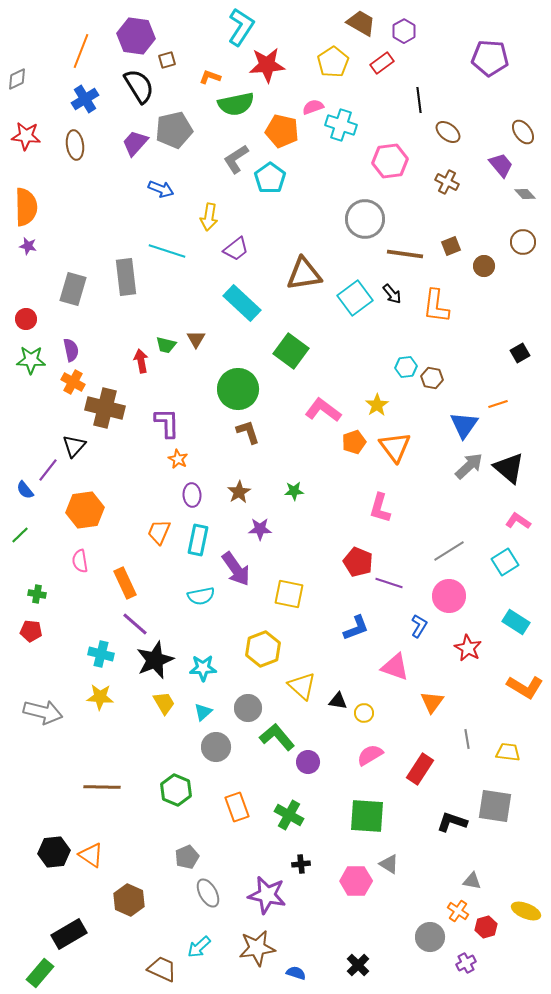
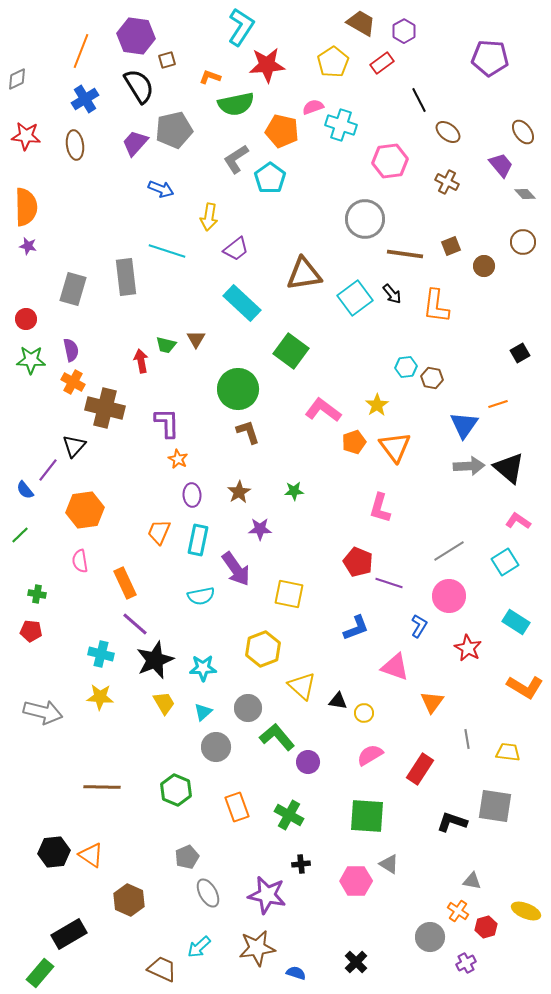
black line at (419, 100): rotated 20 degrees counterclockwise
gray arrow at (469, 466): rotated 40 degrees clockwise
black cross at (358, 965): moved 2 px left, 3 px up
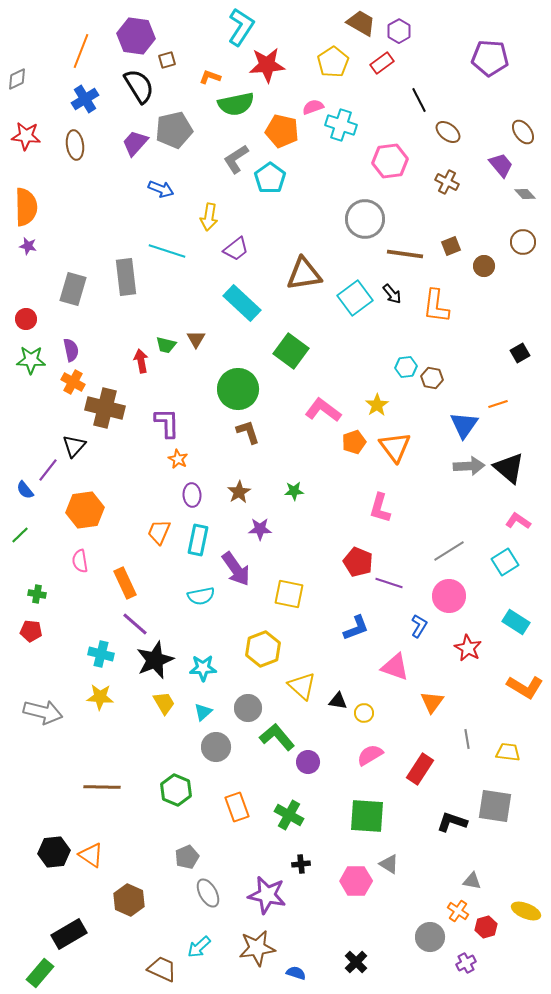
purple hexagon at (404, 31): moved 5 px left
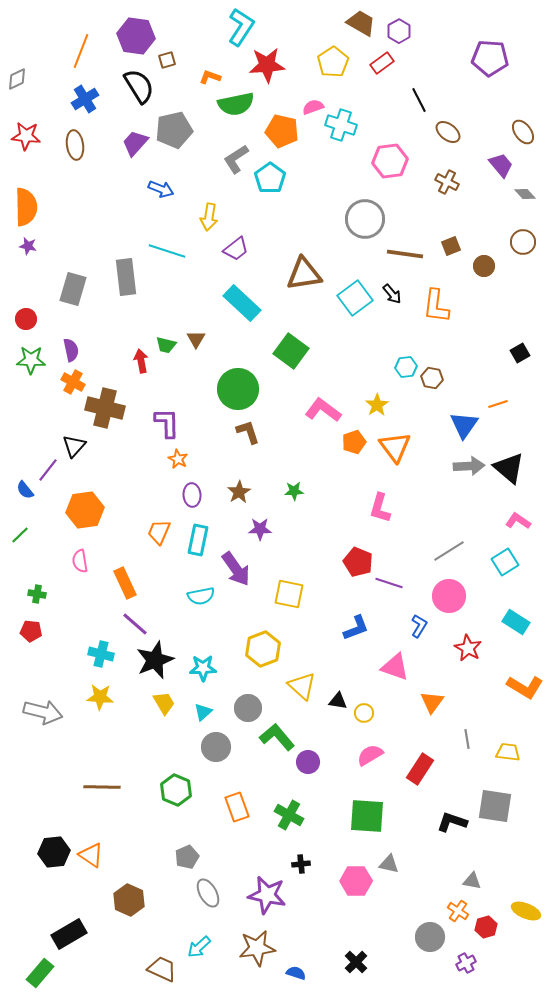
gray triangle at (389, 864): rotated 20 degrees counterclockwise
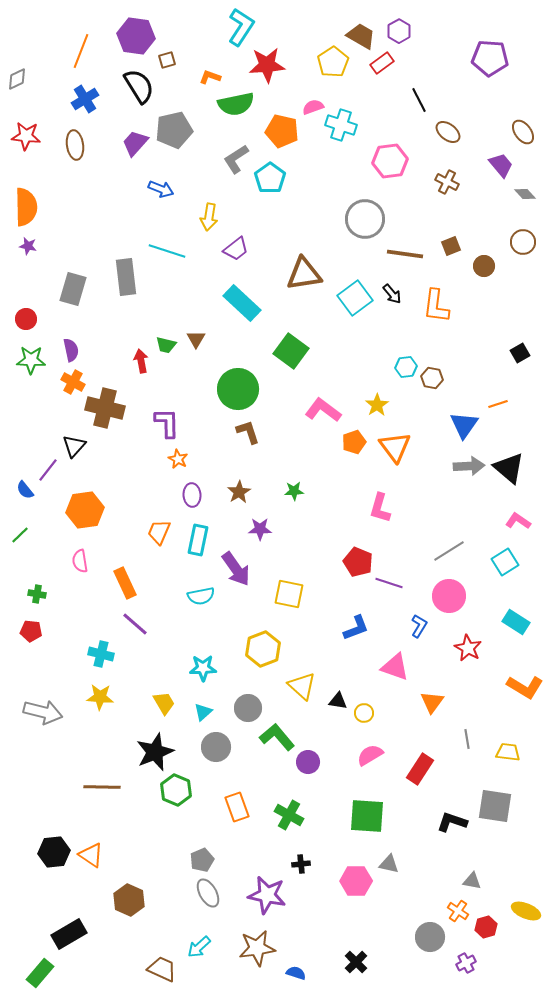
brown trapezoid at (361, 23): moved 13 px down
black star at (155, 660): moved 92 px down
gray pentagon at (187, 857): moved 15 px right, 3 px down
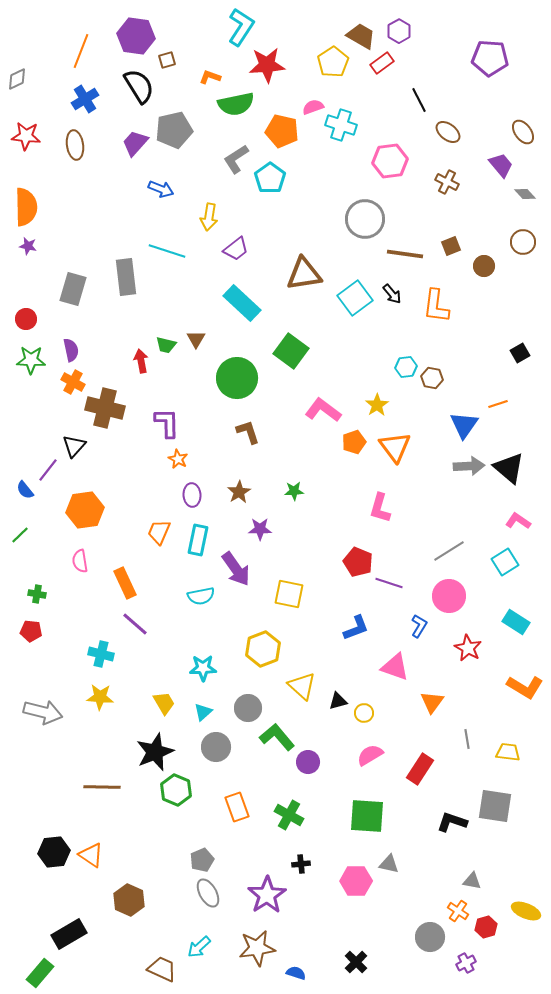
green circle at (238, 389): moved 1 px left, 11 px up
black triangle at (338, 701): rotated 24 degrees counterclockwise
purple star at (267, 895): rotated 27 degrees clockwise
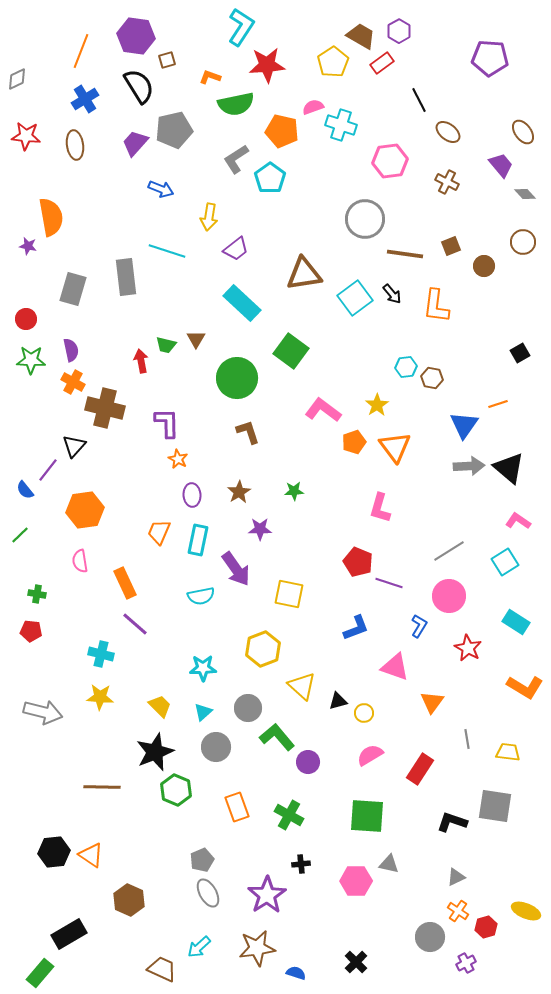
orange semicircle at (26, 207): moved 25 px right, 10 px down; rotated 9 degrees counterclockwise
yellow trapezoid at (164, 703): moved 4 px left, 3 px down; rotated 15 degrees counterclockwise
gray triangle at (472, 881): moved 16 px left, 4 px up; rotated 36 degrees counterclockwise
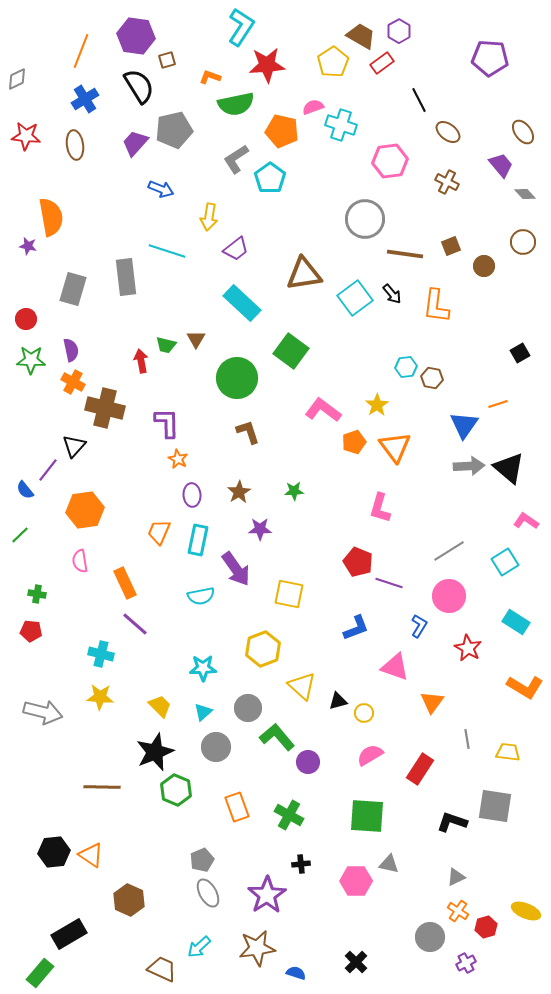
pink L-shape at (518, 521): moved 8 px right
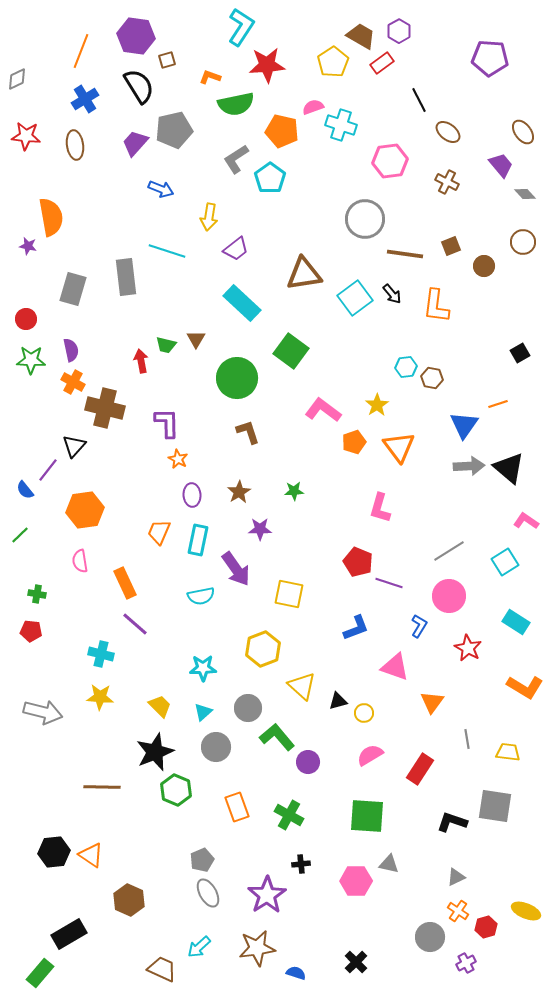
orange triangle at (395, 447): moved 4 px right
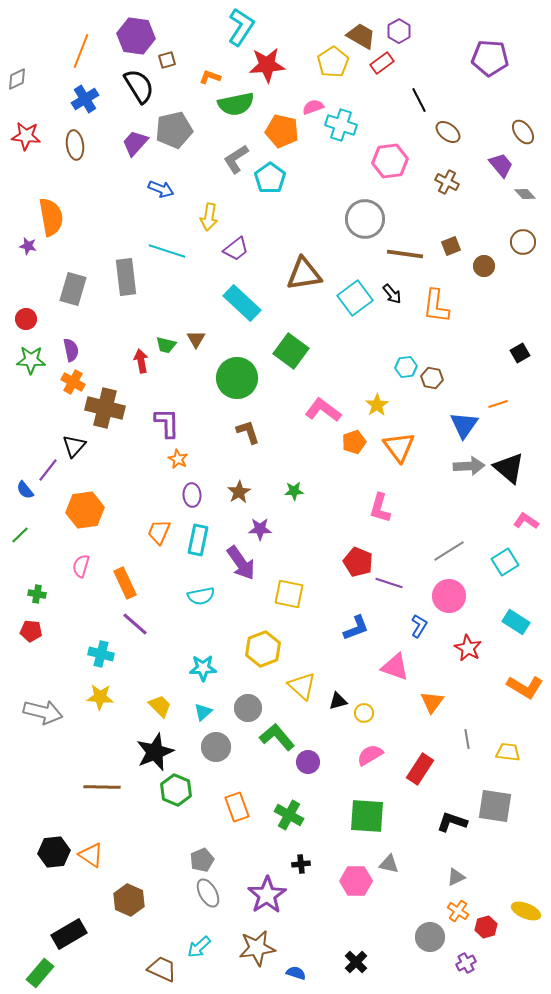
pink semicircle at (80, 561): moved 1 px right, 5 px down; rotated 25 degrees clockwise
purple arrow at (236, 569): moved 5 px right, 6 px up
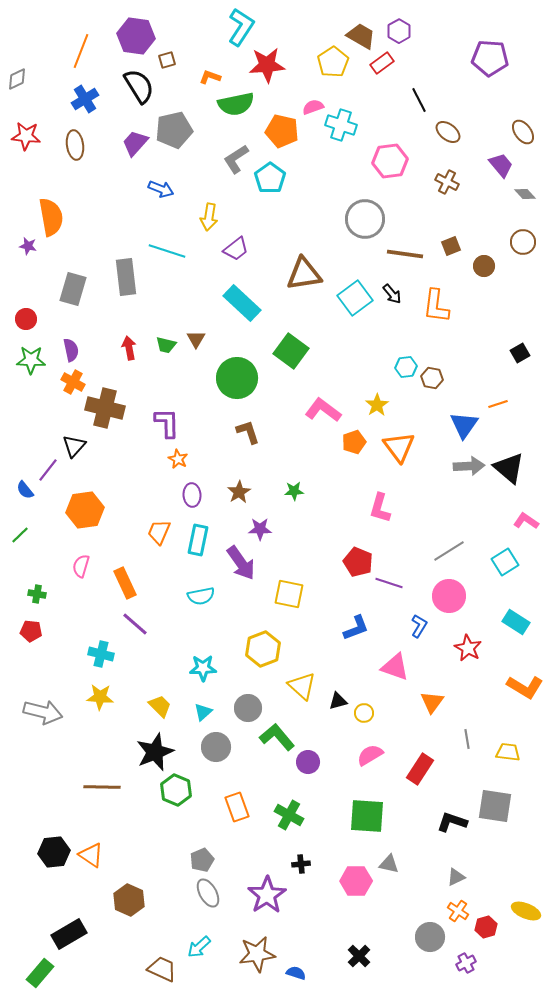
red arrow at (141, 361): moved 12 px left, 13 px up
brown star at (257, 948): moved 6 px down
black cross at (356, 962): moved 3 px right, 6 px up
